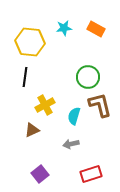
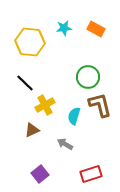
black line: moved 6 px down; rotated 54 degrees counterclockwise
gray arrow: moved 6 px left; rotated 42 degrees clockwise
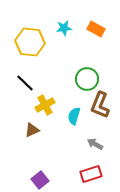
green circle: moved 1 px left, 2 px down
brown L-shape: rotated 144 degrees counterclockwise
gray arrow: moved 30 px right
purple square: moved 6 px down
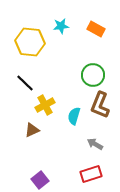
cyan star: moved 3 px left, 2 px up
green circle: moved 6 px right, 4 px up
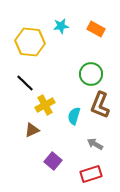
green circle: moved 2 px left, 1 px up
purple square: moved 13 px right, 19 px up; rotated 12 degrees counterclockwise
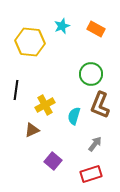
cyan star: moved 1 px right; rotated 14 degrees counterclockwise
black line: moved 9 px left, 7 px down; rotated 54 degrees clockwise
gray arrow: rotated 98 degrees clockwise
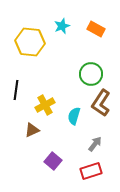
brown L-shape: moved 1 px right, 2 px up; rotated 12 degrees clockwise
red rectangle: moved 3 px up
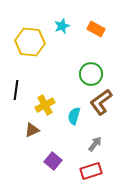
brown L-shape: moved 1 px up; rotated 20 degrees clockwise
